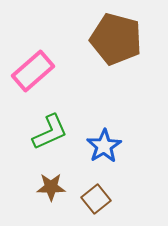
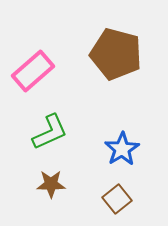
brown pentagon: moved 15 px down
blue star: moved 18 px right, 3 px down
brown star: moved 3 px up
brown square: moved 21 px right
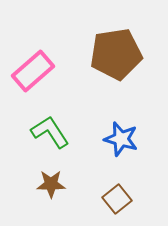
brown pentagon: rotated 24 degrees counterclockwise
green L-shape: rotated 99 degrees counterclockwise
blue star: moved 1 px left, 10 px up; rotated 24 degrees counterclockwise
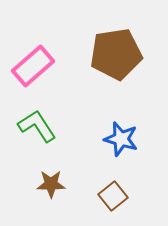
pink rectangle: moved 5 px up
green L-shape: moved 13 px left, 6 px up
brown square: moved 4 px left, 3 px up
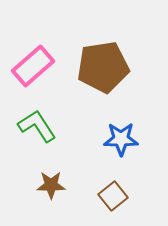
brown pentagon: moved 13 px left, 13 px down
blue star: rotated 16 degrees counterclockwise
brown star: moved 1 px down
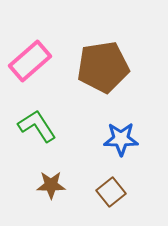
pink rectangle: moved 3 px left, 5 px up
brown square: moved 2 px left, 4 px up
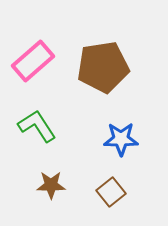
pink rectangle: moved 3 px right
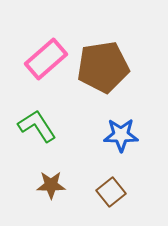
pink rectangle: moved 13 px right, 2 px up
blue star: moved 4 px up
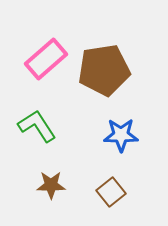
brown pentagon: moved 1 px right, 3 px down
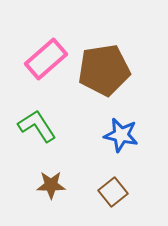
blue star: rotated 12 degrees clockwise
brown square: moved 2 px right
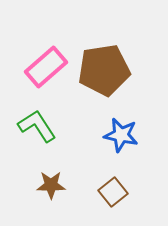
pink rectangle: moved 8 px down
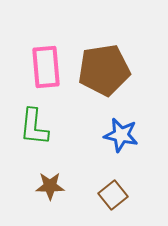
pink rectangle: rotated 54 degrees counterclockwise
green L-shape: moved 3 px left, 1 px down; rotated 141 degrees counterclockwise
brown star: moved 1 px left, 1 px down
brown square: moved 3 px down
